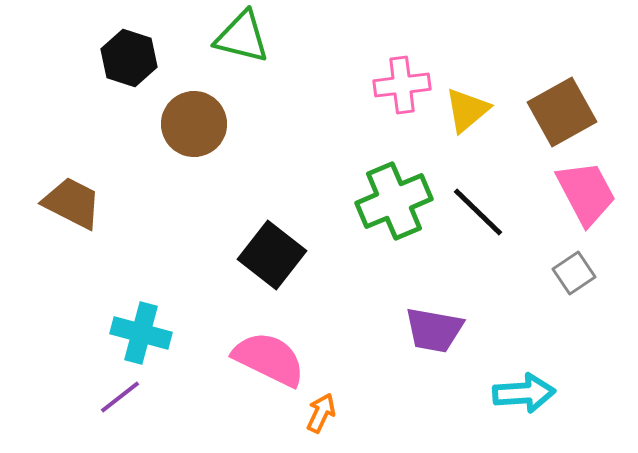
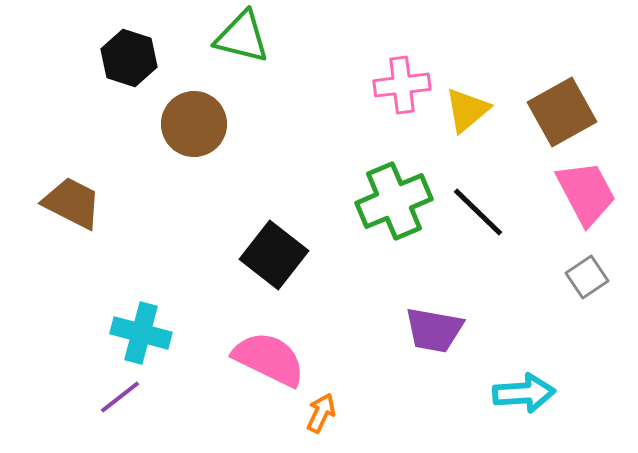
black square: moved 2 px right
gray square: moved 13 px right, 4 px down
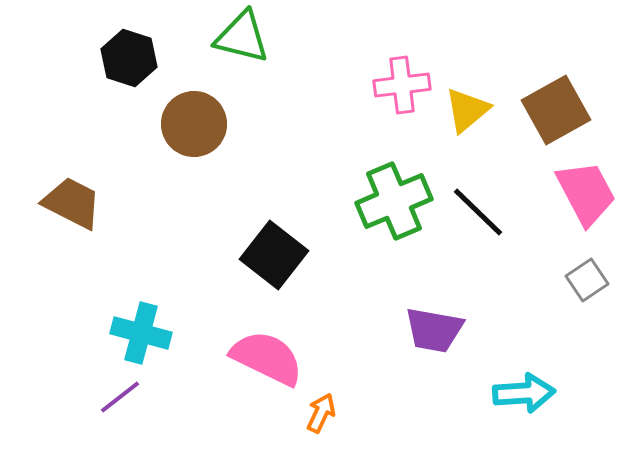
brown square: moved 6 px left, 2 px up
gray square: moved 3 px down
pink semicircle: moved 2 px left, 1 px up
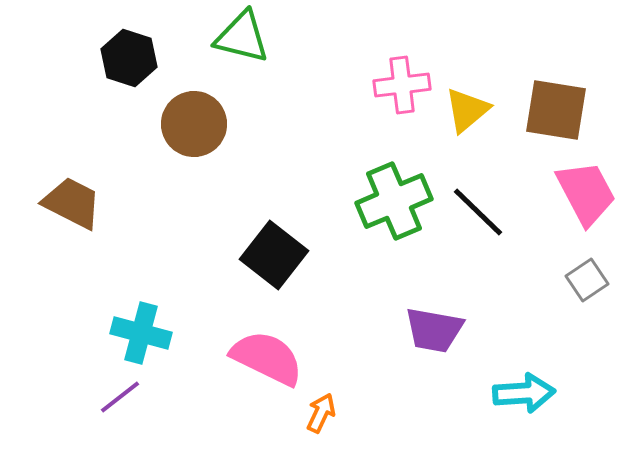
brown square: rotated 38 degrees clockwise
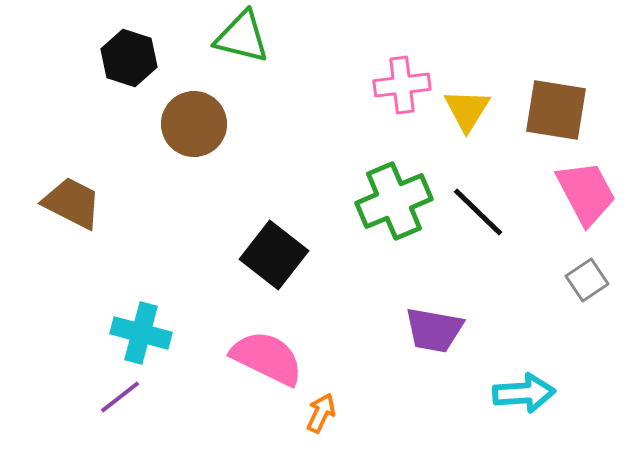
yellow triangle: rotated 18 degrees counterclockwise
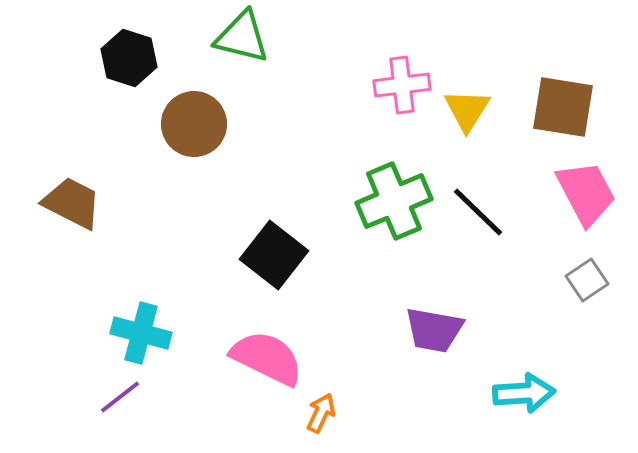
brown square: moved 7 px right, 3 px up
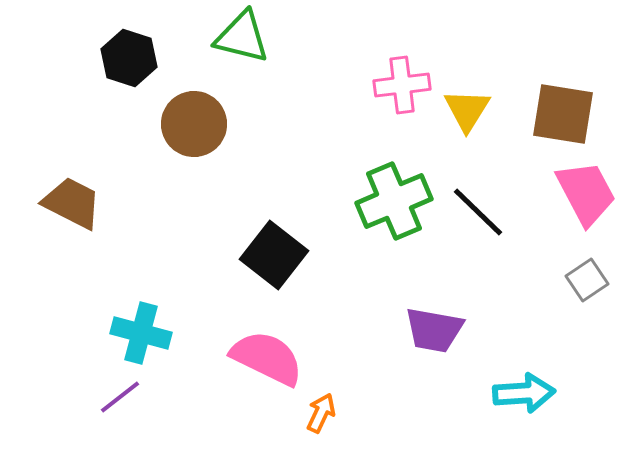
brown square: moved 7 px down
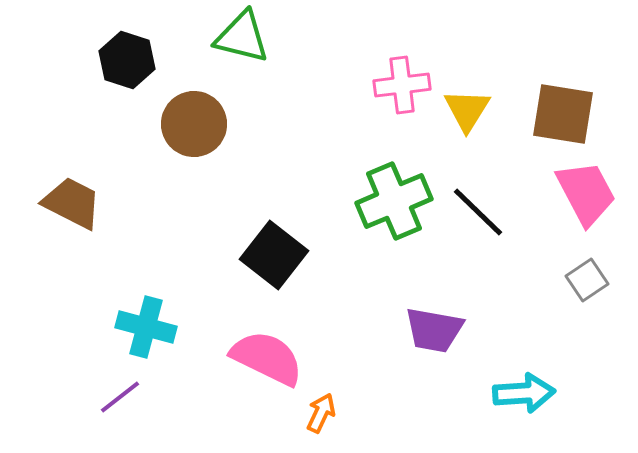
black hexagon: moved 2 px left, 2 px down
cyan cross: moved 5 px right, 6 px up
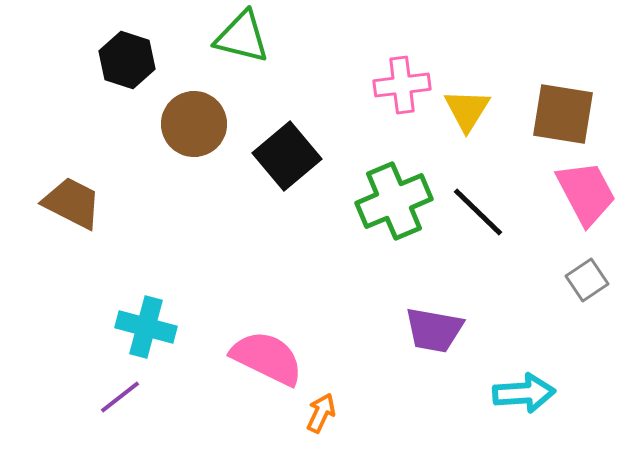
black square: moved 13 px right, 99 px up; rotated 12 degrees clockwise
